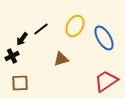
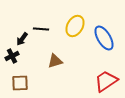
black line: rotated 42 degrees clockwise
brown triangle: moved 6 px left, 2 px down
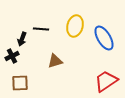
yellow ellipse: rotated 15 degrees counterclockwise
black arrow: rotated 16 degrees counterclockwise
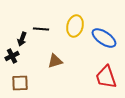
blue ellipse: rotated 25 degrees counterclockwise
red trapezoid: moved 4 px up; rotated 75 degrees counterclockwise
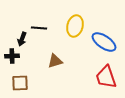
black line: moved 2 px left, 1 px up
blue ellipse: moved 4 px down
black cross: rotated 24 degrees clockwise
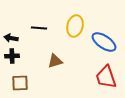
black arrow: moved 11 px left, 1 px up; rotated 80 degrees clockwise
